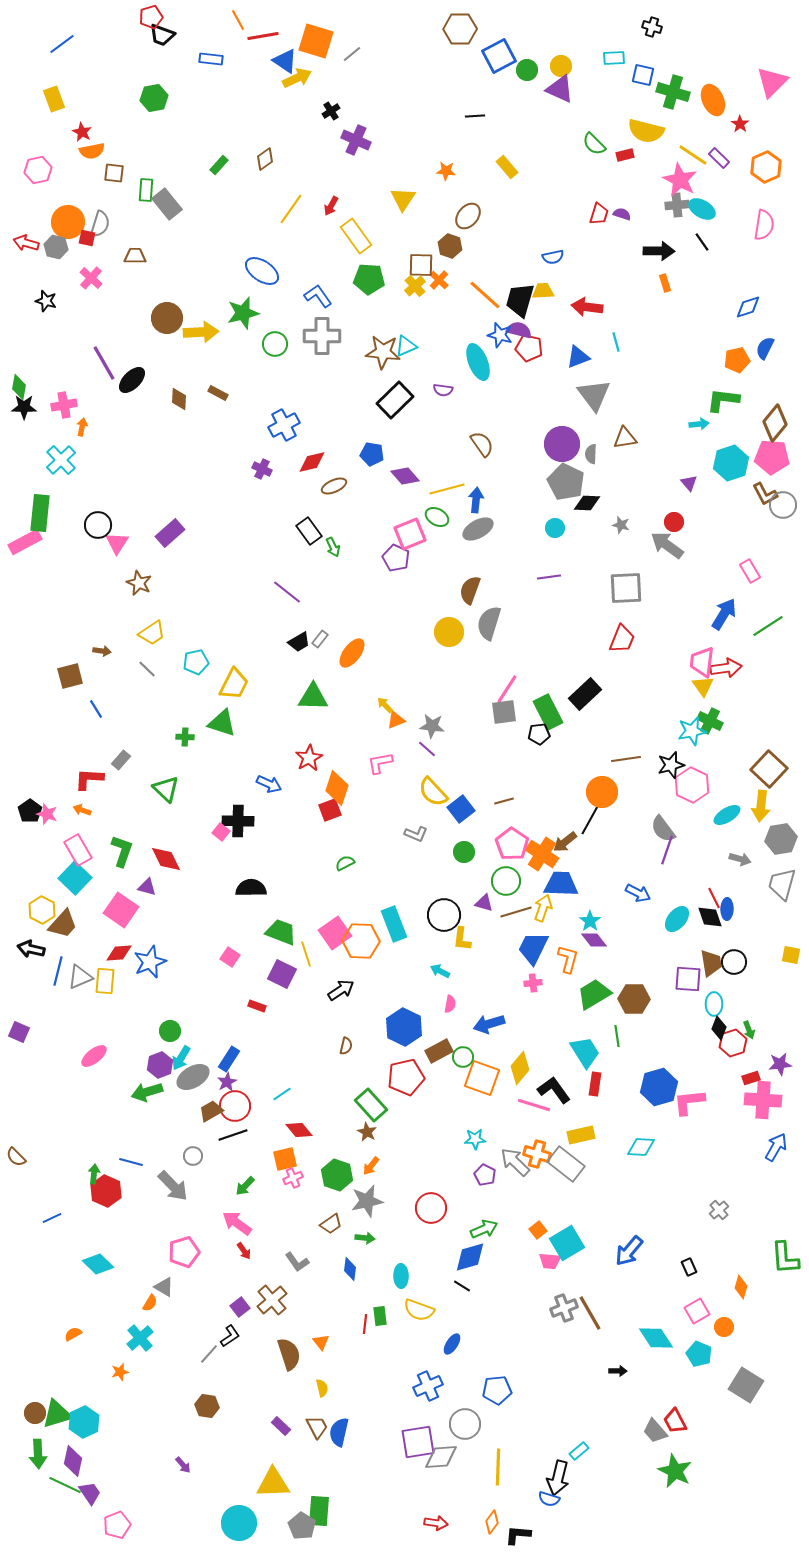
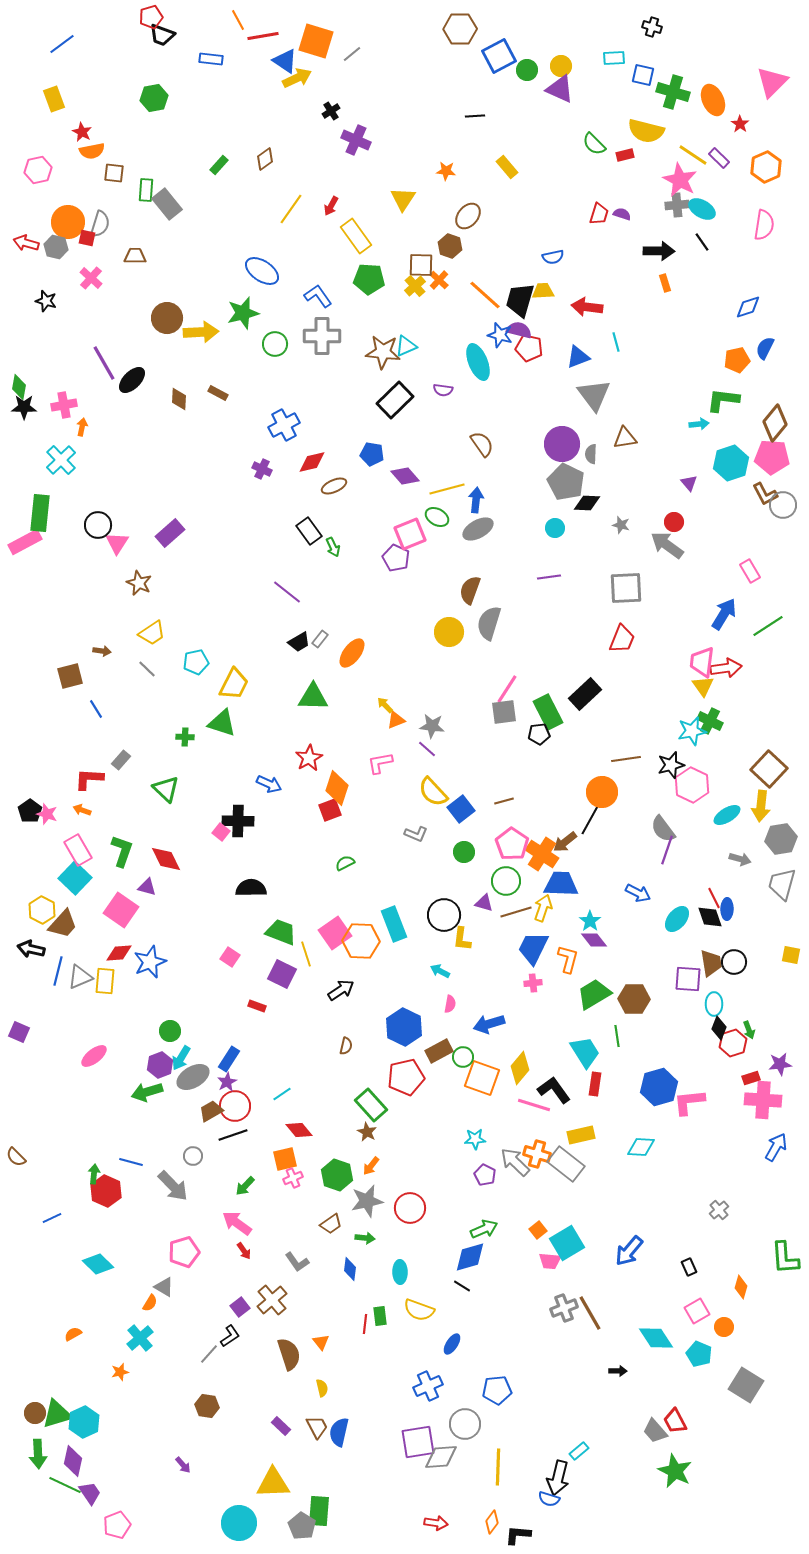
red circle at (431, 1208): moved 21 px left
cyan ellipse at (401, 1276): moved 1 px left, 4 px up
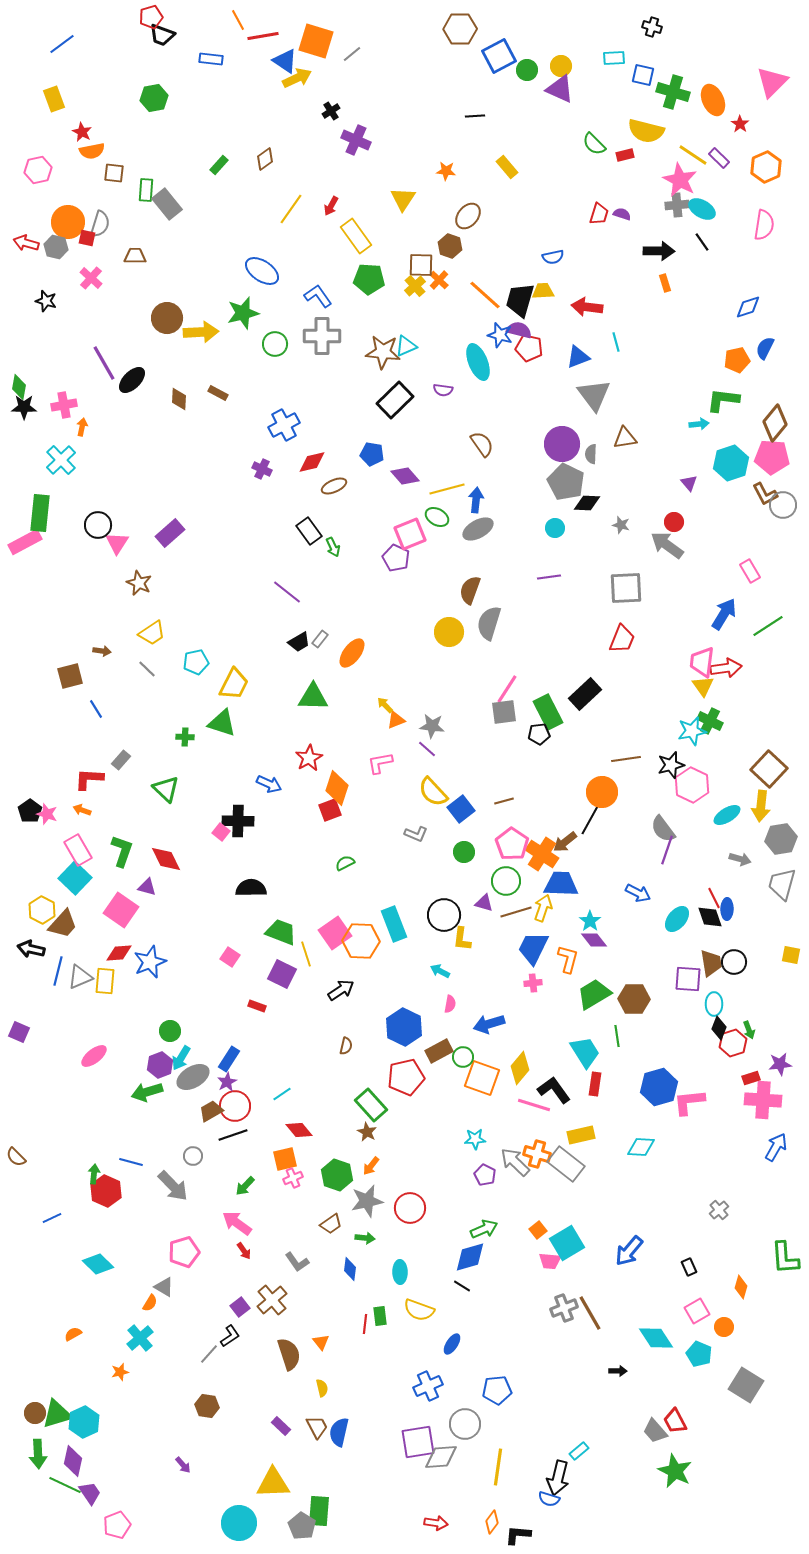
yellow line at (498, 1467): rotated 6 degrees clockwise
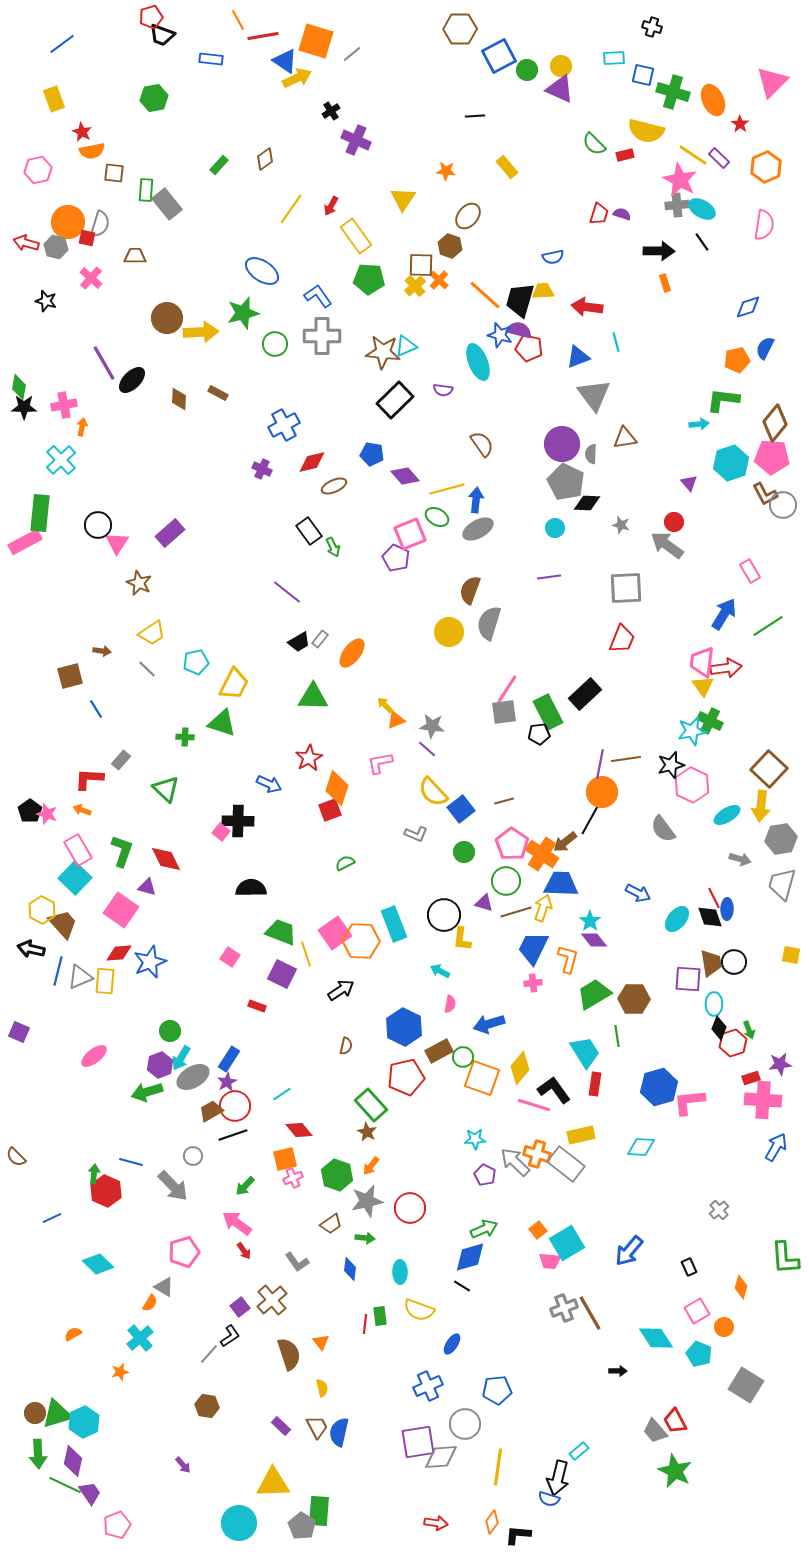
purple line at (667, 850): moved 67 px left, 86 px up; rotated 8 degrees counterclockwise
brown trapezoid at (63, 924): rotated 84 degrees counterclockwise
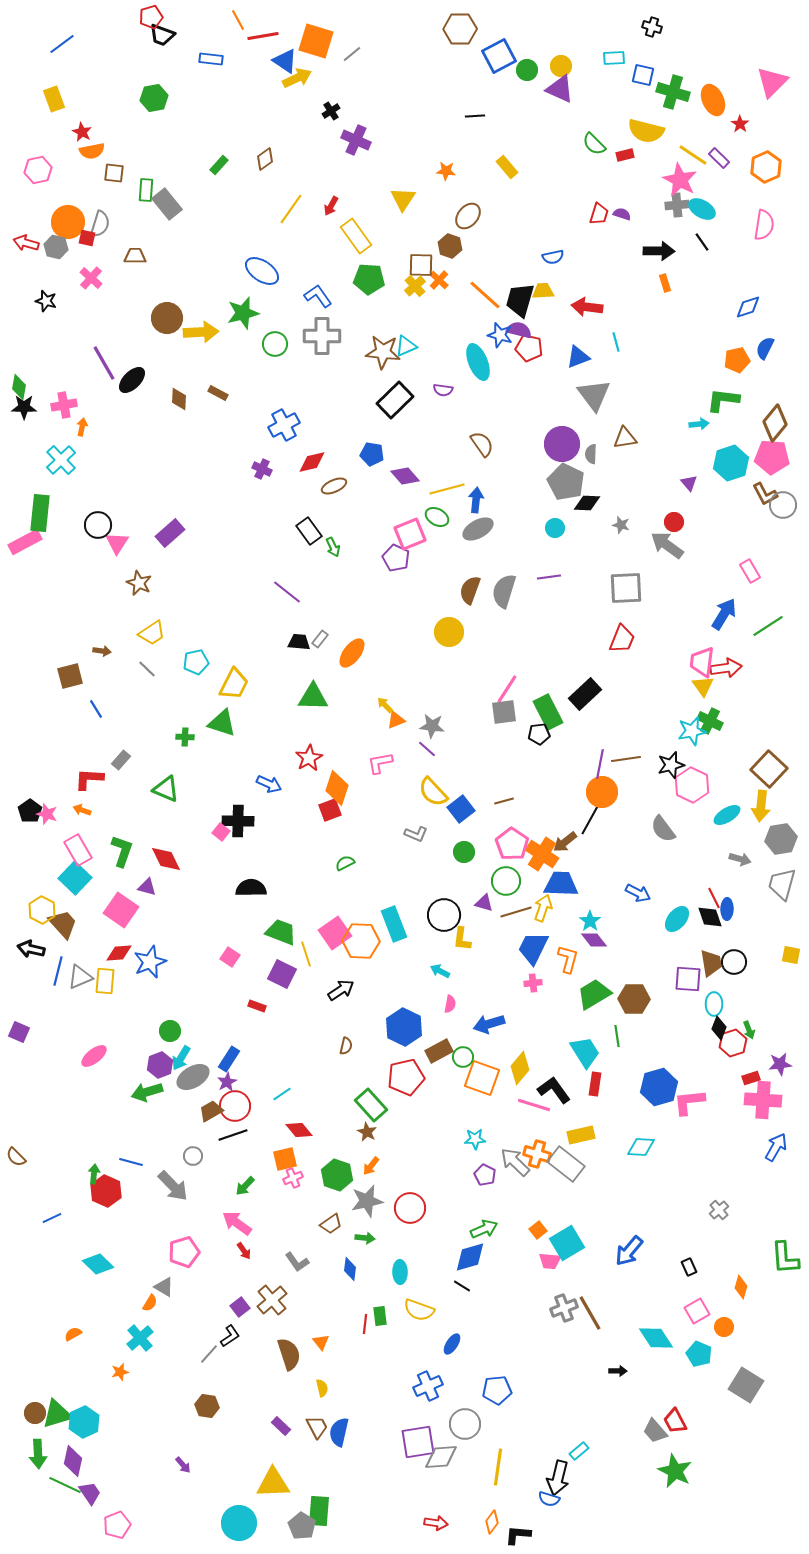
gray semicircle at (489, 623): moved 15 px right, 32 px up
black trapezoid at (299, 642): rotated 145 degrees counterclockwise
green triangle at (166, 789): rotated 20 degrees counterclockwise
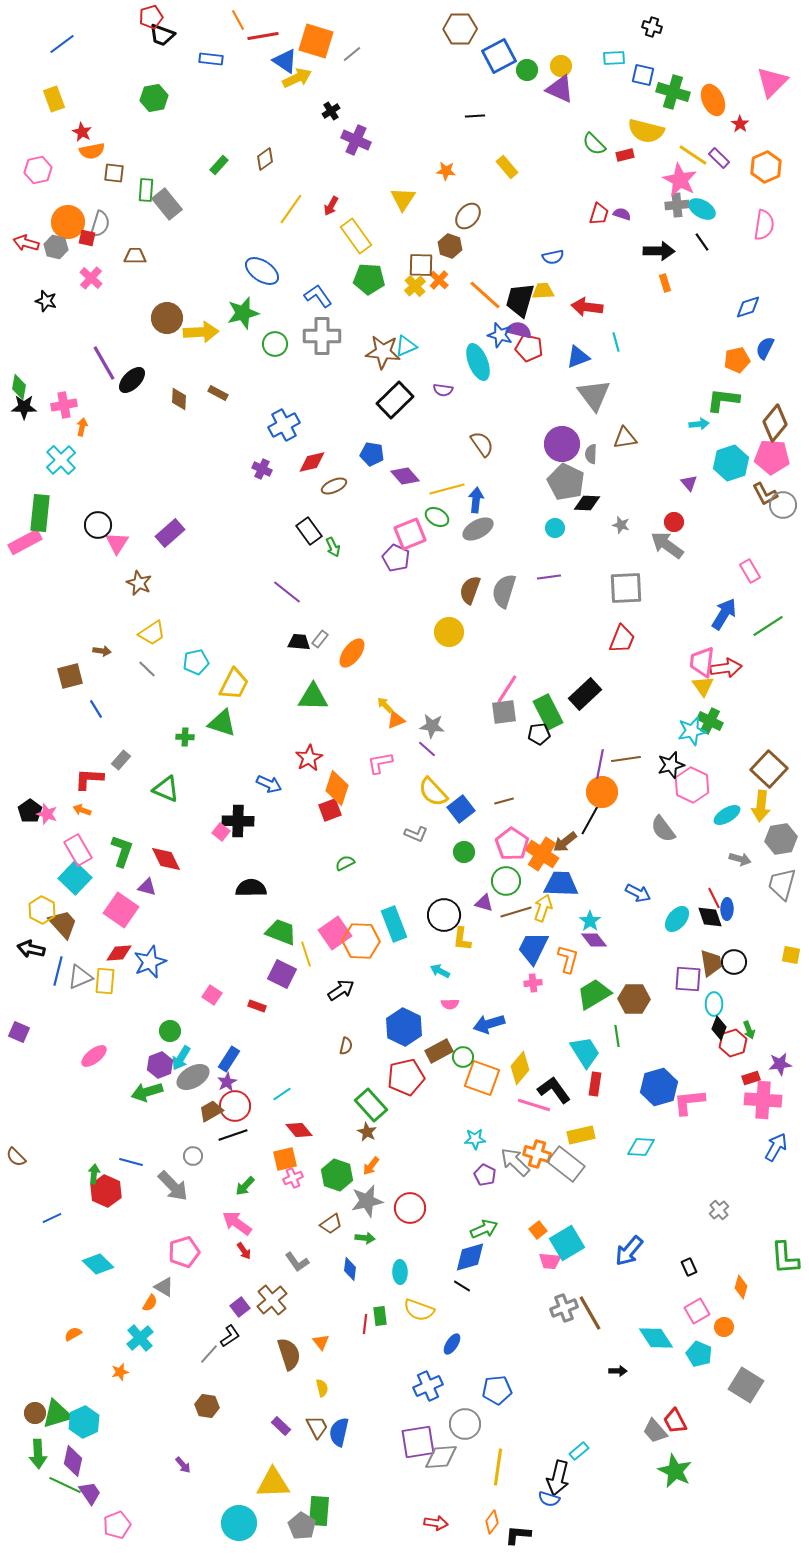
pink square at (230, 957): moved 18 px left, 38 px down
pink semicircle at (450, 1004): rotated 78 degrees clockwise
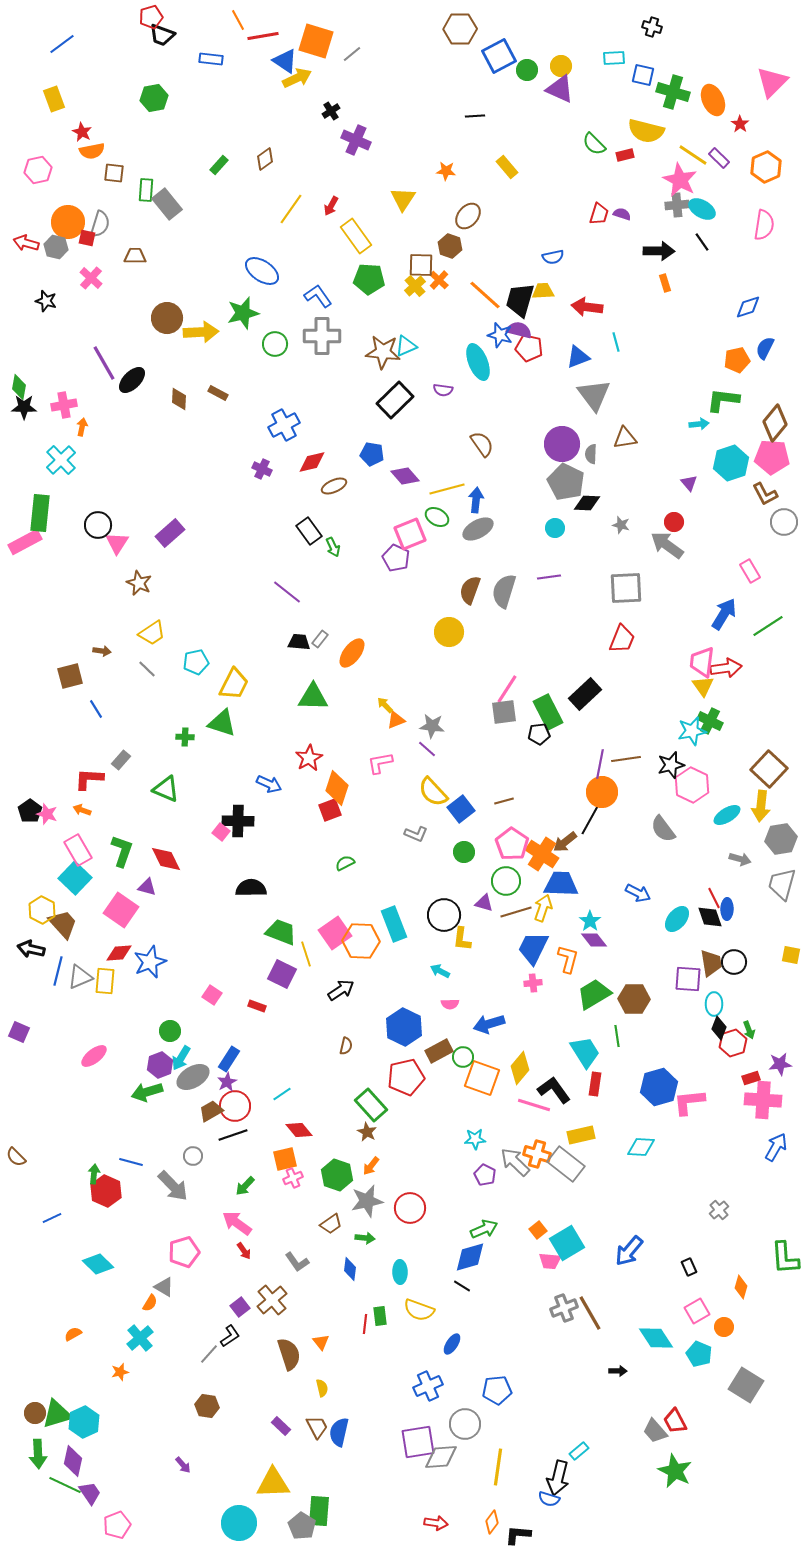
gray circle at (783, 505): moved 1 px right, 17 px down
